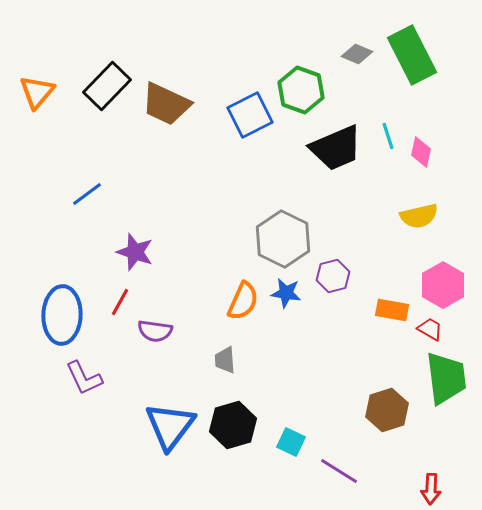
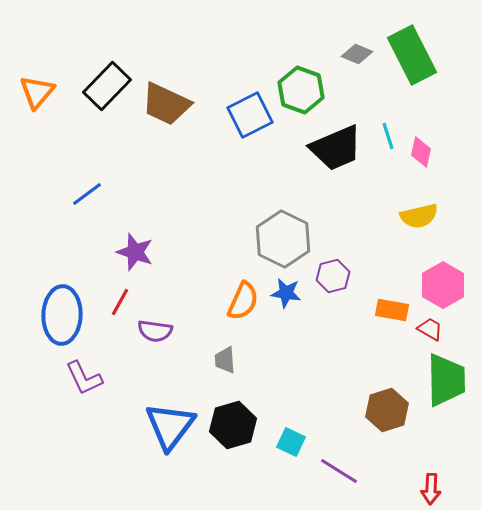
green trapezoid: moved 2 px down; rotated 6 degrees clockwise
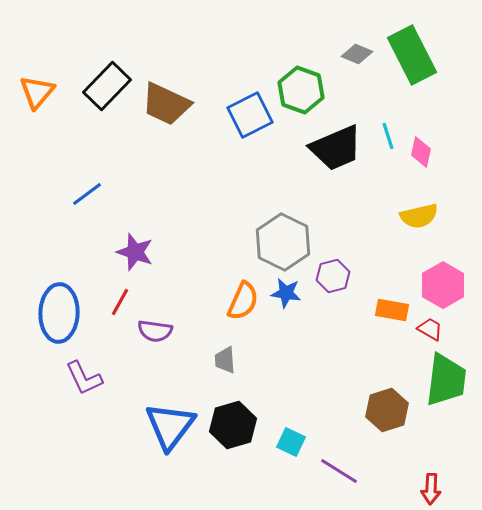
gray hexagon: moved 3 px down
blue ellipse: moved 3 px left, 2 px up
green trapezoid: rotated 8 degrees clockwise
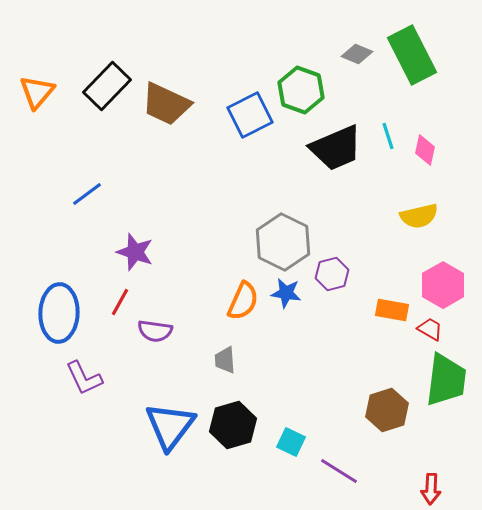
pink diamond: moved 4 px right, 2 px up
purple hexagon: moved 1 px left, 2 px up
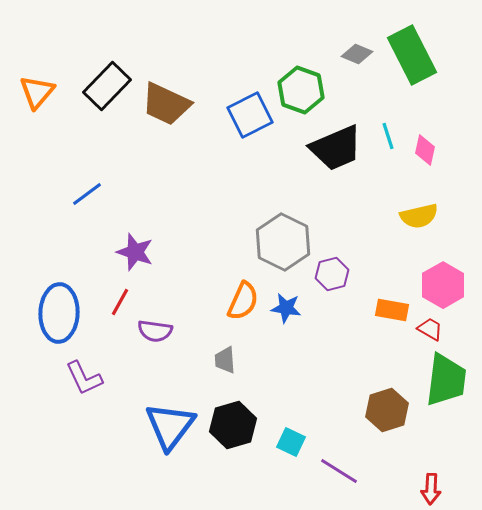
blue star: moved 15 px down
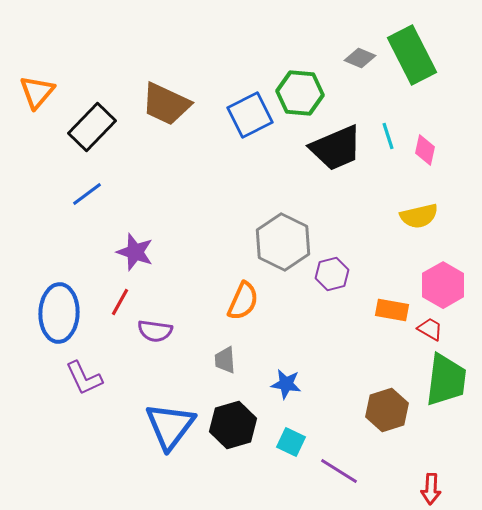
gray diamond: moved 3 px right, 4 px down
black rectangle: moved 15 px left, 41 px down
green hexagon: moved 1 px left, 3 px down; rotated 15 degrees counterclockwise
blue star: moved 76 px down
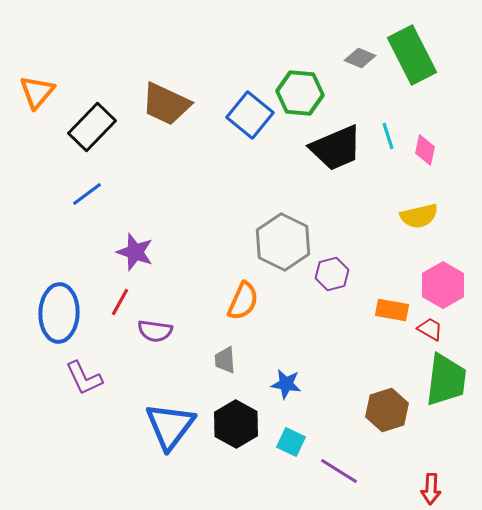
blue square: rotated 24 degrees counterclockwise
black hexagon: moved 3 px right, 1 px up; rotated 15 degrees counterclockwise
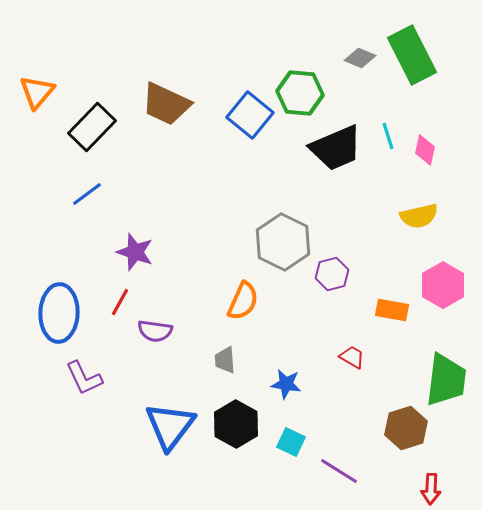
red trapezoid: moved 78 px left, 28 px down
brown hexagon: moved 19 px right, 18 px down
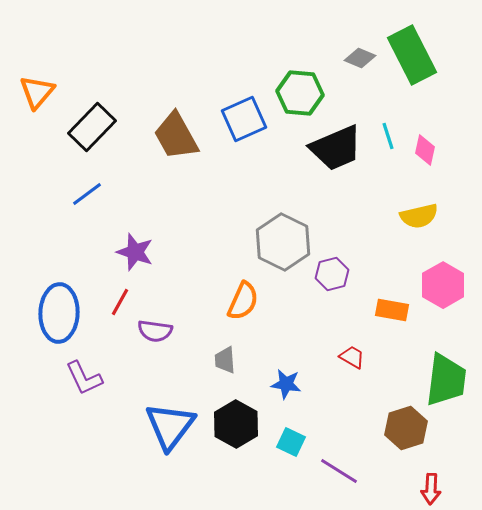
brown trapezoid: moved 10 px right, 32 px down; rotated 36 degrees clockwise
blue square: moved 6 px left, 4 px down; rotated 27 degrees clockwise
